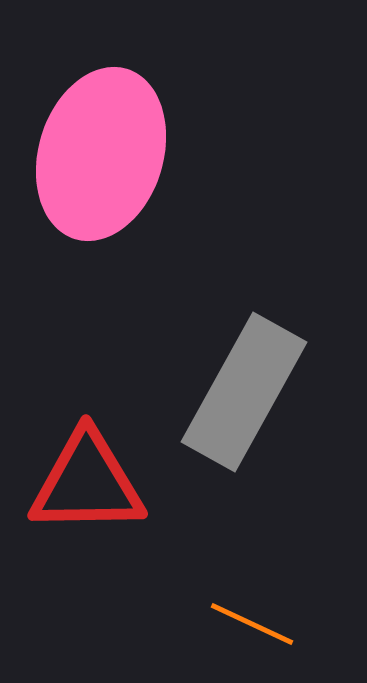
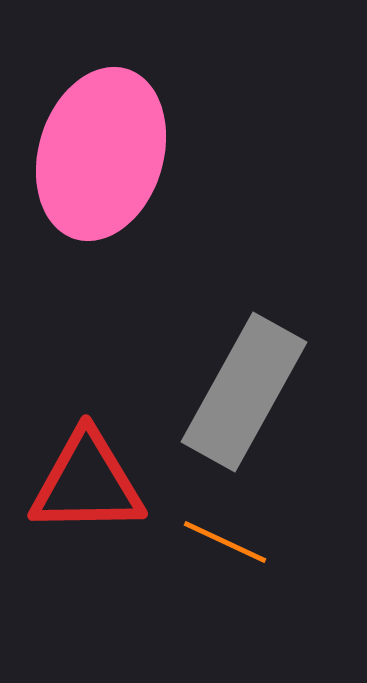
orange line: moved 27 px left, 82 px up
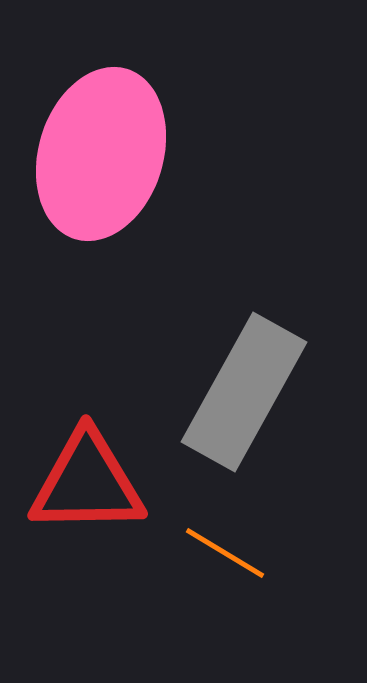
orange line: moved 11 px down; rotated 6 degrees clockwise
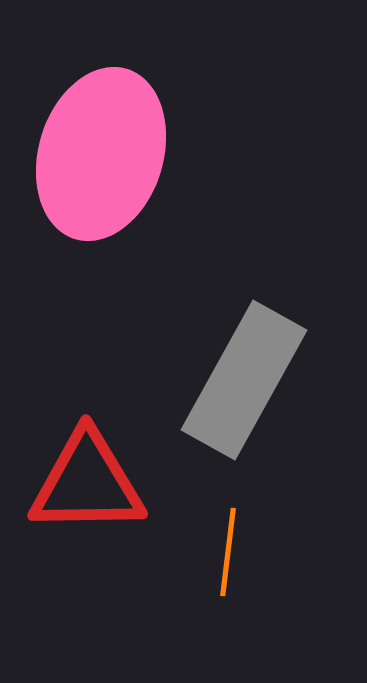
gray rectangle: moved 12 px up
orange line: moved 3 px right, 1 px up; rotated 66 degrees clockwise
